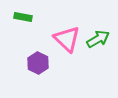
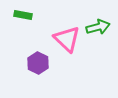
green rectangle: moved 2 px up
green arrow: moved 12 px up; rotated 15 degrees clockwise
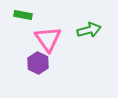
green arrow: moved 9 px left, 3 px down
pink triangle: moved 19 px left; rotated 12 degrees clockwise
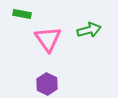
green rectangle: moved 1 px left, 1 px up
purple hexagon: moved 9 px right, 21 px down
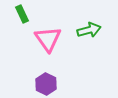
green rectangle: rotated 54 degrees clockwise
purple hexagon: moved 1 px left
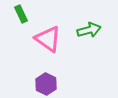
green rectangle: moved 1 px left
pink triangle: rotated 20 degrees counterclockwise
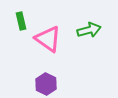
green rectangle: moved 7 px down; rotated 12 degrees clockwise
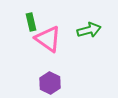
green rectangle: moved 10 px right, 1 px down
purple hexagon: moved 4 px right, 1 px up
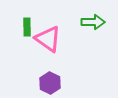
green rectangle: moved 4 px left, 5 px down; rotated 12 degrees clockwise
green arrow: moved 4 px right, 8 px up; rotated 15 degrees clockwise
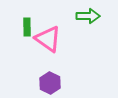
green arrow: moved 5 px left, 6 px up
